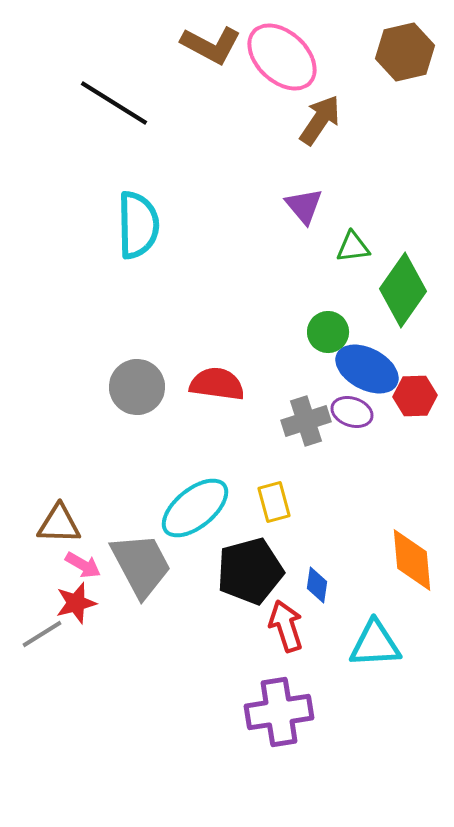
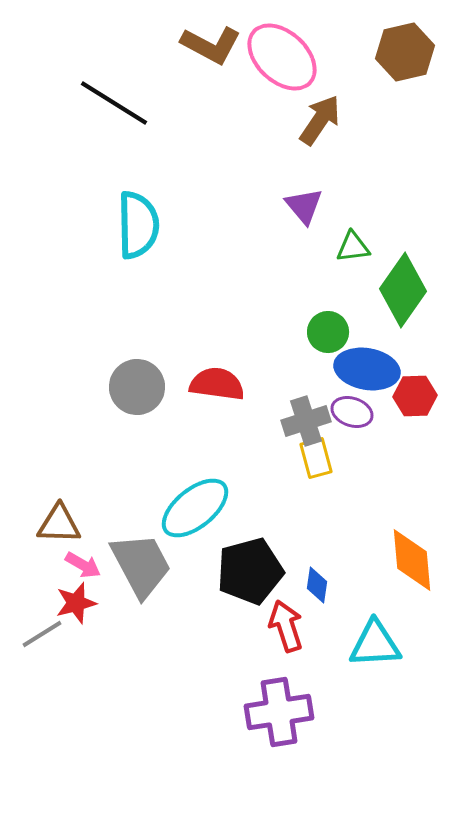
blue ellipse: rotated 18 degrees counterclockwise
yellow rectangle: moved 42 px right, 44 px up
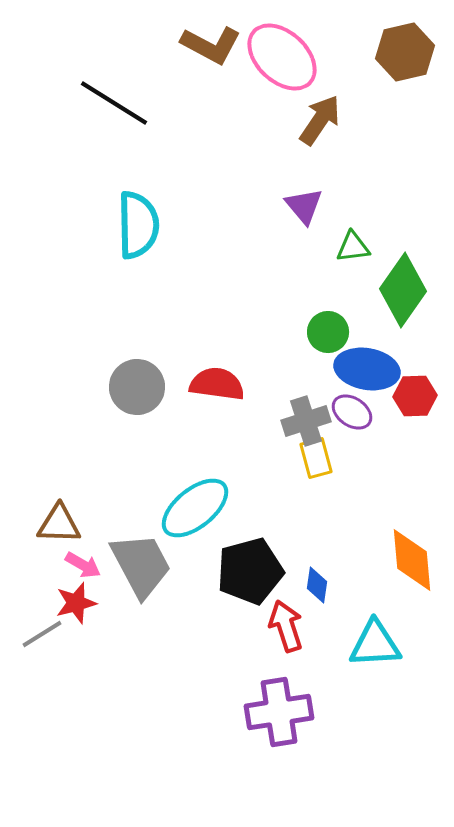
purple ellipse: rotated 15 degrees clockwise
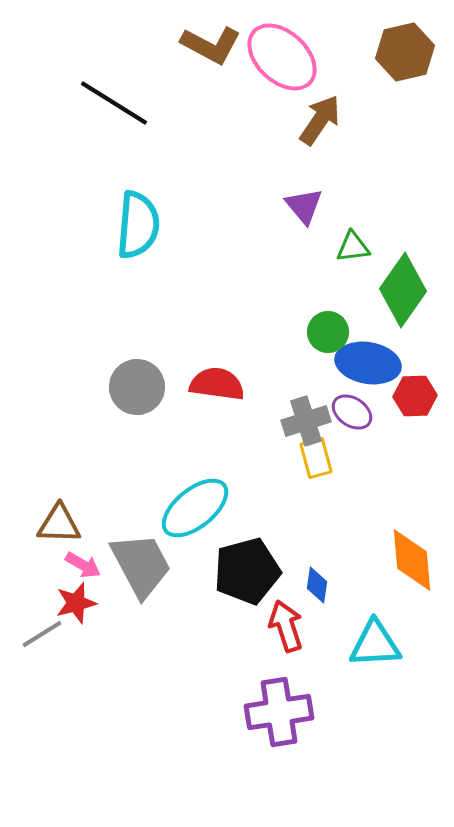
cyan semicircle: rotated 6 degrees clockwise
blue ellipse: moved 1 px right, 6 px up
black pentagon: moved 3 px left
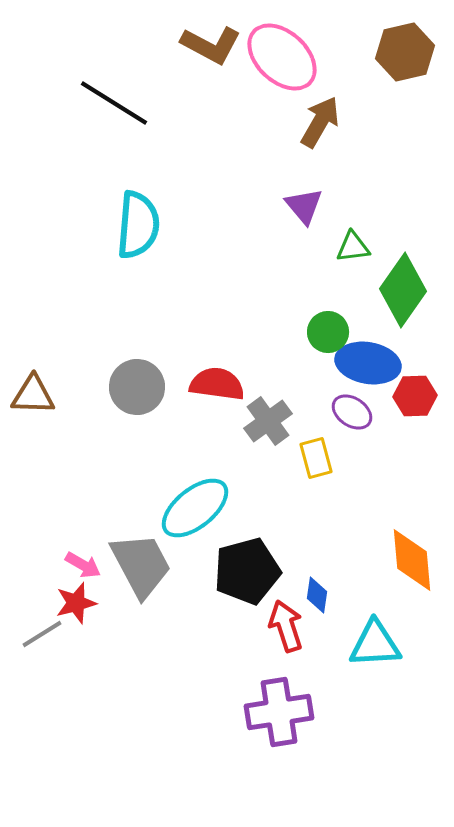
brown arrow: moved 2 px down; rotated 4 degrees counterclockwise
gray cross: moved 38 px left; rotated 18 degrees counterclockwise
brown triangle: moved 26 px left, 129 px up
blue diamond: moved 10 px down
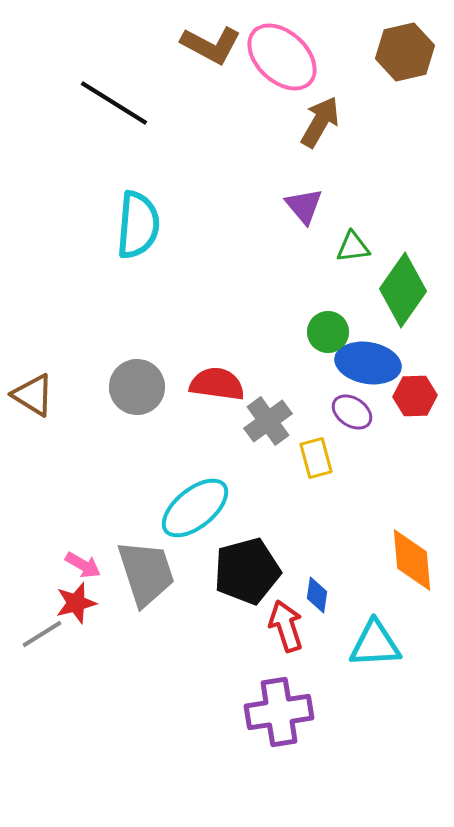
brown triangle: rotated 30 degrees clockwise
gray trapezoid: moved 5 px right, 8 px down; rotated 10 degrees clockwise
